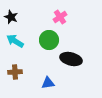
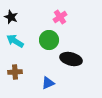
blue triangle: rotated 16 degrees counterclockwise
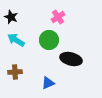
pink cross: moved 2 px left
cyan arrow: moved 1 px right, 1 px up
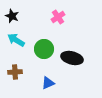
black star: moved 1 px right, 1 px up
green circle: moved 5 px left, 9 px down
black ellipse: moved 1 px right, 1 px up
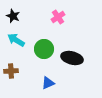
black star: moved 1 px right
brown cross: moved 4 px left, 1 px up
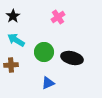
black star: rotated 16 degrees clockwise
green circle: moved 3 px down
brown cross: moved 6 px up
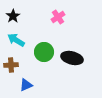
blue triangle: moved 22 px left, 2 px down
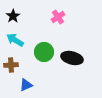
cyan arrow: moved 1 px left
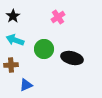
cyan arrow: rotated 12 degrees counterclockwise
green circle: moved 3 px up
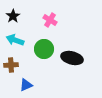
pink cross: moved 8 px left, 3 px down; rotated 24 degrees counterclockwise
